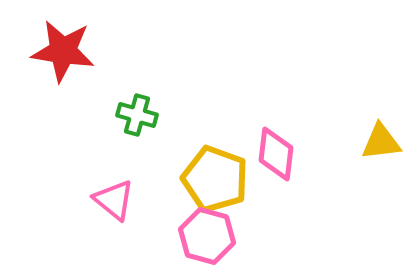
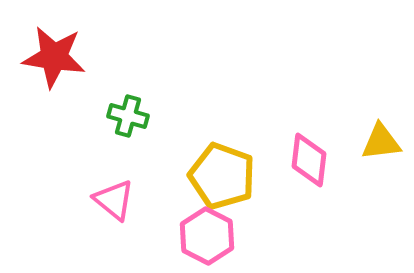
red star: moved 9 px left, 6 px down
green cross: moved 9 px left, 1 px down
pink diamond: moved 33 px right, 6 px down
yellow pentagon: moved 7 px right, 3 px up
pink hexagon: rotated 12 degrees clockwise
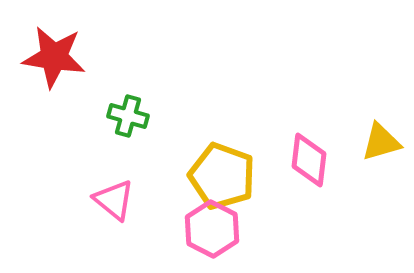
yellow triangle: rotated 9 degrees counterclockwise
pink hexagon: moved 5 px right, 7 px up
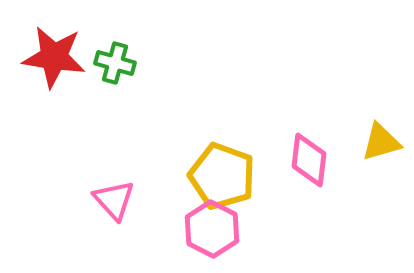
green cross: moved 13 px left, 53 px up
pink triangle: rotated 9 degrees clockwise
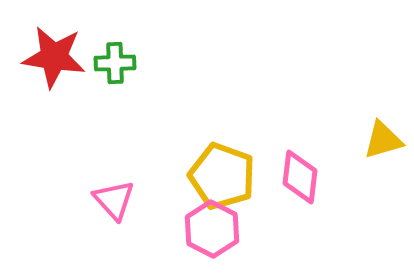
green cross: rotated 18 degrees counterclockwise
yellow triangle: moved 2 px right, 2 px up
pink diamond: moved 9 px left, 17 px down
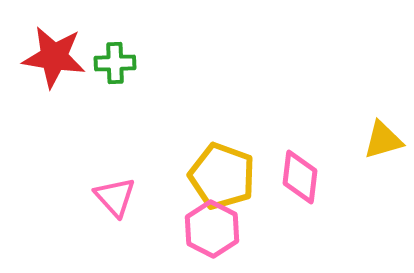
pink triangle: moved 1 px right, 3 px up
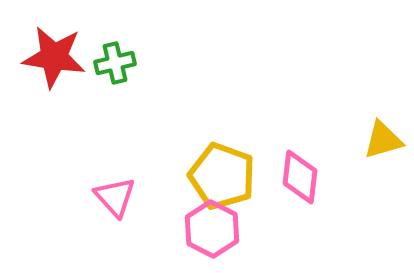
green cross: rotated 12 degrees counterclockwise
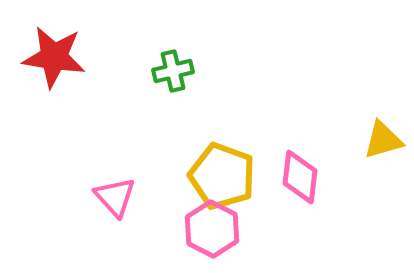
green cross: moved 58 px right, 8 px down
